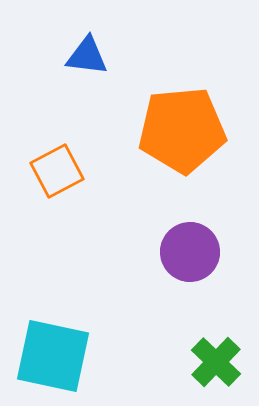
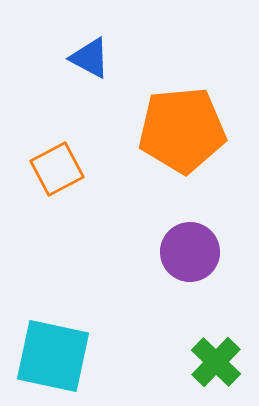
blue triangle: moved 3 px right, 2 px down; rotated 21 degrees clockwise
orange square: moved 2 px up
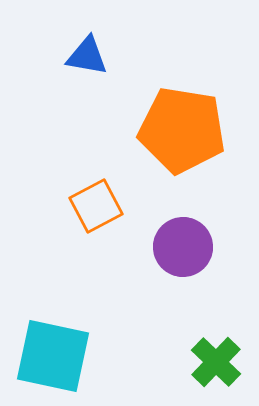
blue triangle: moved 3 px left, 2 px up; rotated 18 degrees counterclockwise
orange pentagon: rotated 14 degrees clockwise
orange square: moved 39 px right, 37 px down
purple circle: moved 7 px left, 5 px up
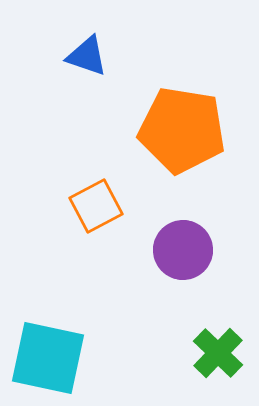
blue triangle: rotated 9 degrees clockwise
purple circle: moved 3 px down
cyan square: moved 5 px left, 2 px down
green cross: moved 2 px right, 9 px up
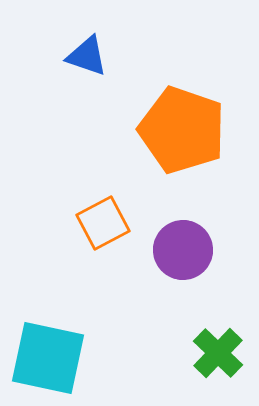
orange pentagon: rotated 10 degrees clockwise
orange square: moved 7 px right, 17 px down
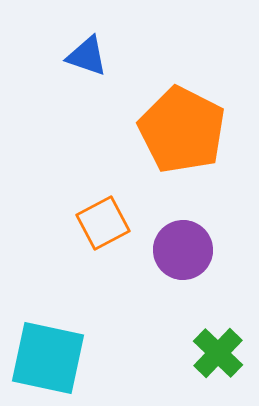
orange pentagon: rotated 8 degrees clockwise
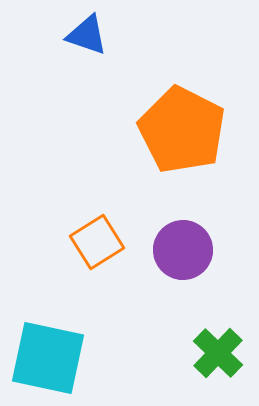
blue triangle: moved 21 px up
orange square: moved 6 px left, 19 px down; rotated 4 degrees counterclockwise
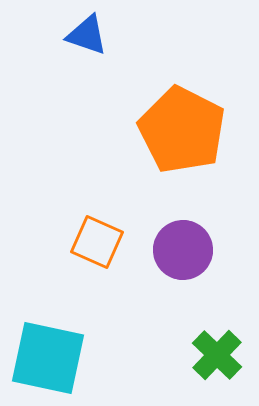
orange square: rotated 34 degrees counterclockwise
green cross: moved 1 px left, 2 px down
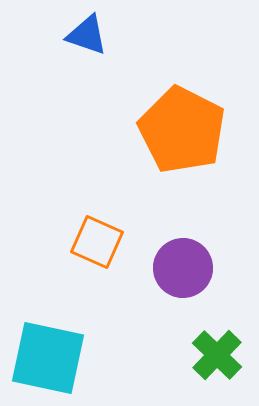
purple circle: moved 18 px down
